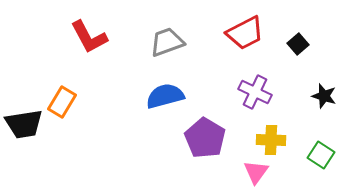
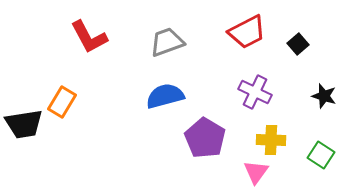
red trapezoid: moved 2 px right, 1 px up
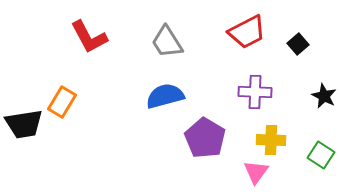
gray trapezoid: rotated 102 degrees counterclockwise
purple cross: rotated 24 degrees counterclockwise
black star: rotated 10 degrees clockwise
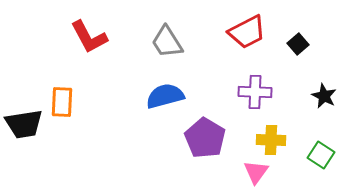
orange rectangle: rotated 28 degrees counterclockwise
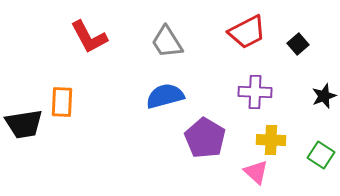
black star: rotated 25 degrees clockwise
pink triangle: rotated 24 degrees counterclockwise
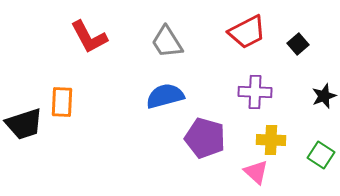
black trapezoid: rotated 9 degrees counterclockwise
purple pentagon: rotated 15 degrees counterclockwise
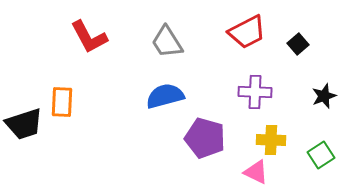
green square: rotated 24 degrees clockwise
pink triangle: rotated 16 degrees counterclockwise
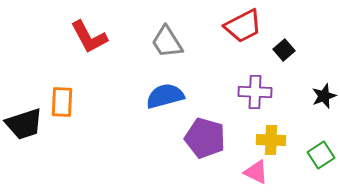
red trapezoid: moved 4 px left, 6 px up
black square: moved 14 px left, 6 px down
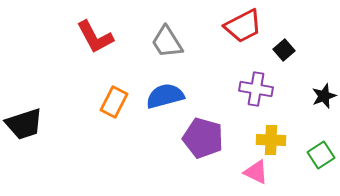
red L-shape: moved 6 px right
purple cross: moved 1 px right, 3 px up; rotated 8 degrees clockwise
orange rectangle: moved 52 px right; rotated 24 degrees clockwise
purple pentagon: moved 2 px left
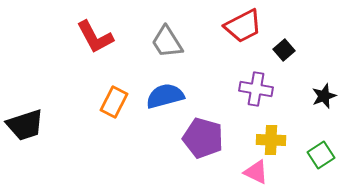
black trapezoid: moved 1 px right, 1 px down
